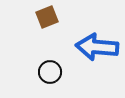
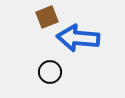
blue arrow: moved 19 px left, 9 px up
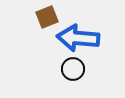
black circle: moved 23 px right, 3 px up
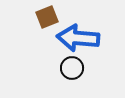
black circle: moved 1 px left, 1 px up
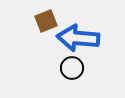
brown square: moved 1 px left, 4 px down
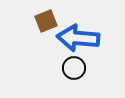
black circle: moved 2 px right
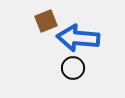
black circle: moved 1 px left
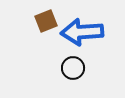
blue arrow: moved 4 px right, 6 px up; rotated 9 degrees counterclockwise
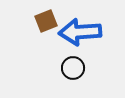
blue arrow: moved 2 px left
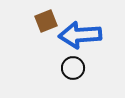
blue arrow: moved 3 px down
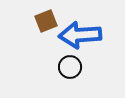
black circle: moved 3 px left, 1 px up
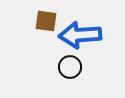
brown square: rotated 30 degrees clockwise
